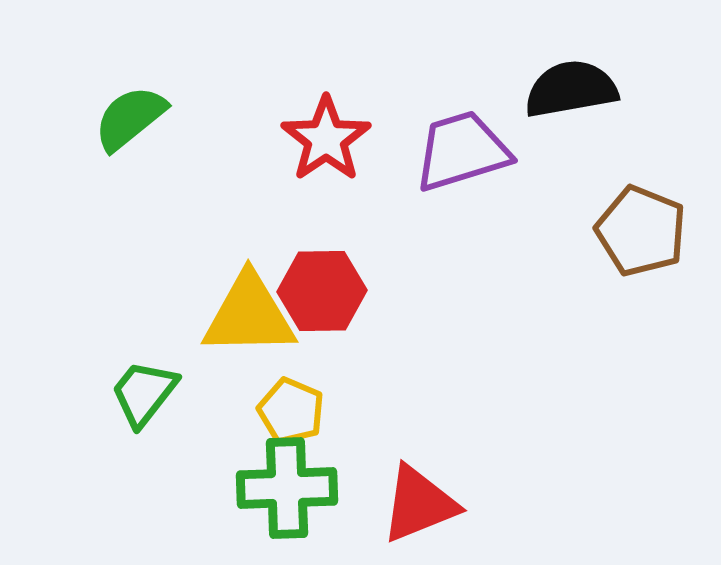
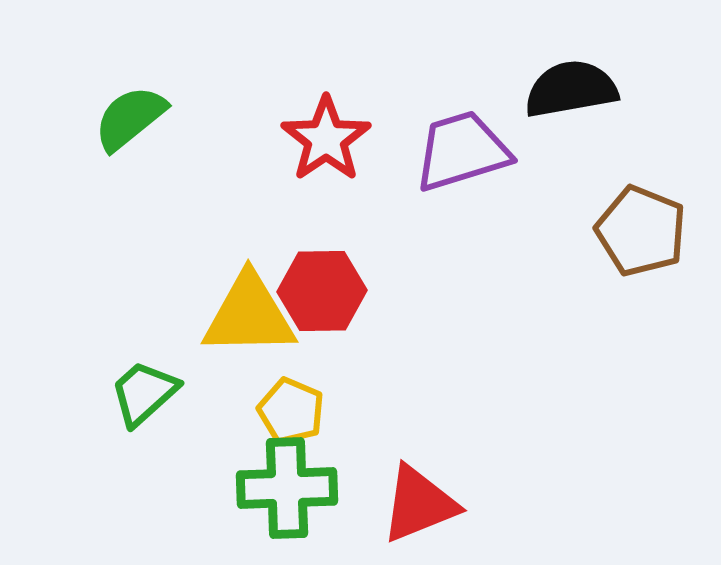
green trapezoid: rotated 10 degrees clockwise
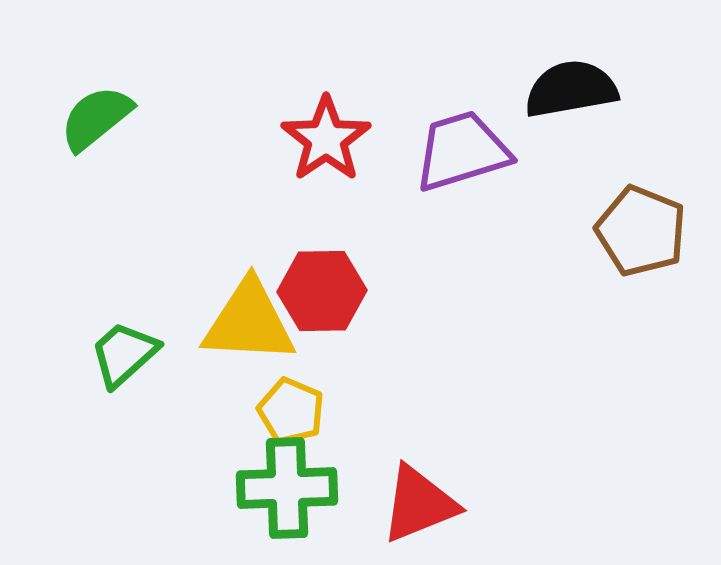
green semicircle: moved 34 px left
yellow triangle: moved 7 px down; rotated 4 degrees clockwise
green trapezoid: moved 20 px left, 39 px up
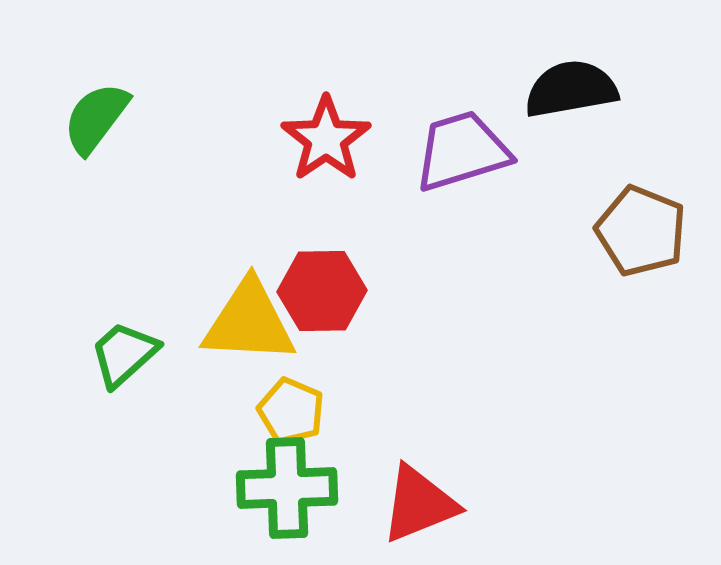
green semicircle: rotated 14 degrees counterclockwise
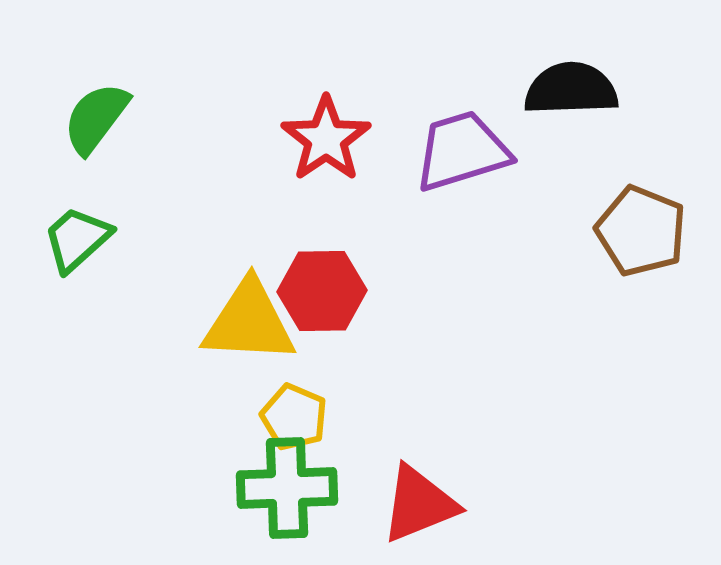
black semicircle: rotated 8 degrees clockwise
green trapezoid: moved 47 px left, 115 px up
yellow pentagon: moved 3 px right, 6 px down
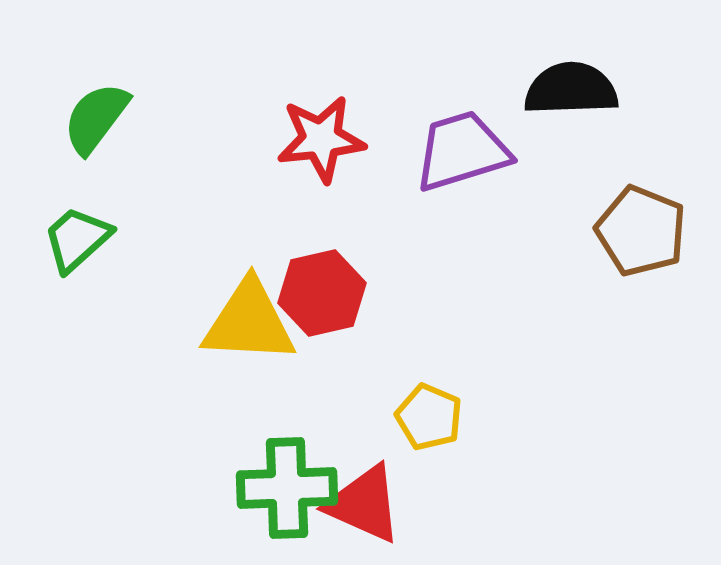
red star: moved 5 px left; rotated 28 degrees clockwise
red hexagon: moved 2 px down; rotated 12 degrees counterclockwise
yellow pentagon: moved 135 px right
red triangle: moved 55 px left; rotated 46 degrees clockwise
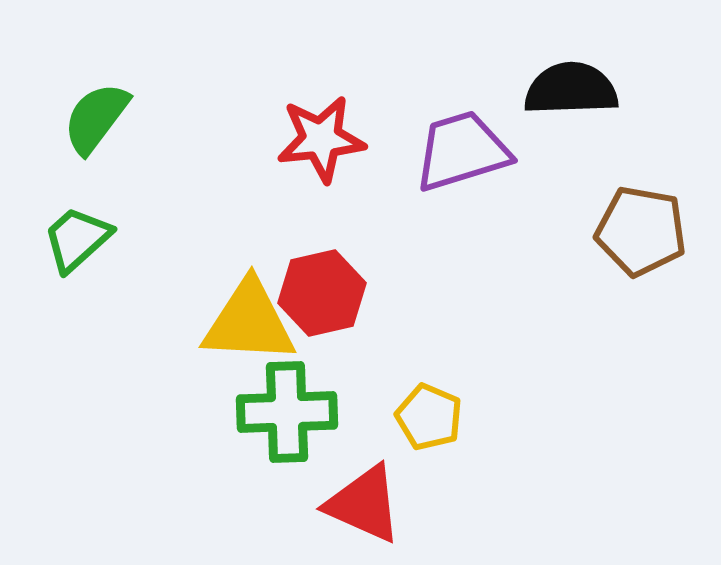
brown pentagon: rotated 12 degrees counterclockwise
green cross: moved 76 px up
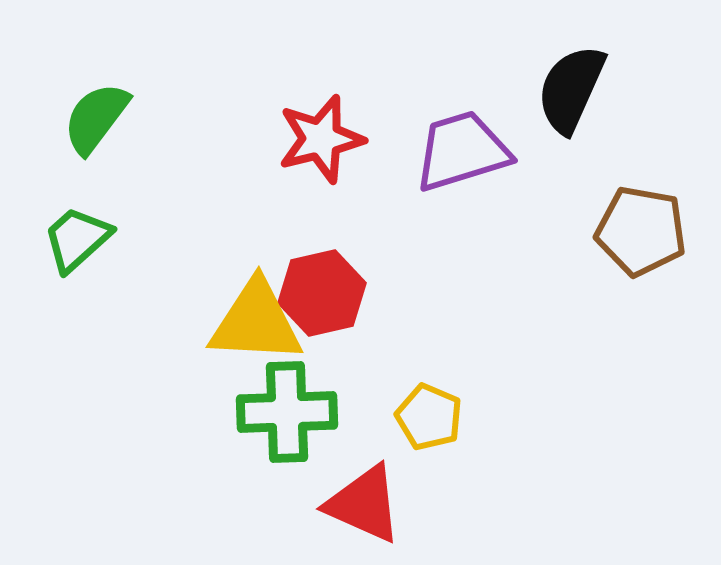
black semicircle: rotated 64 degrees counterclockwise
red star: rotated 8 degrees counterclockwise
yellow triangle: moved 7 px right
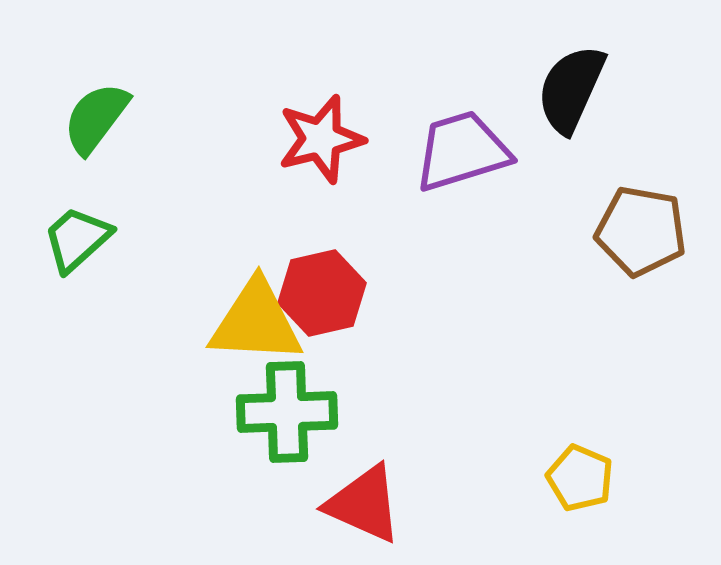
yellow pentagon: moved 151 px right, 61 px down
